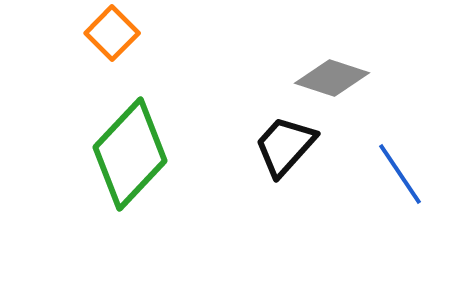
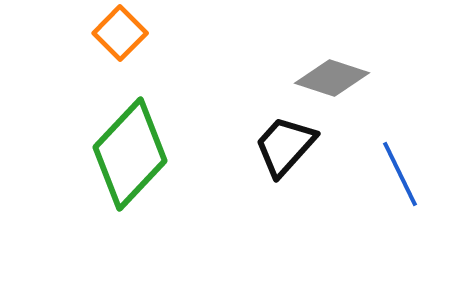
orange square: moved 8 px right
blue line: rotated 8 degrees clockwise
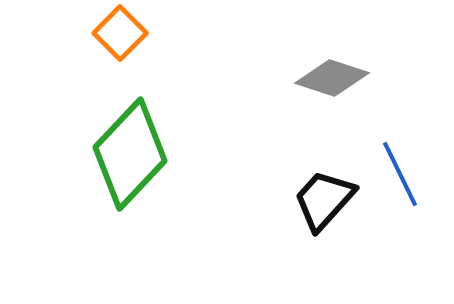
black trapezoid: moved 39 px right, 54 px down
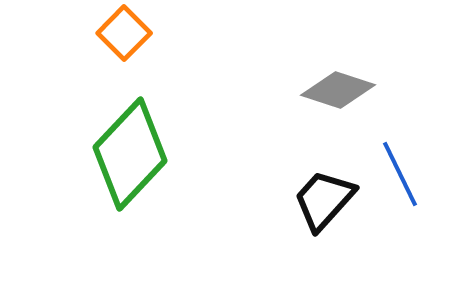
orange square: moved 4 px right
gray diamond: moved 6 px right, 12 px down
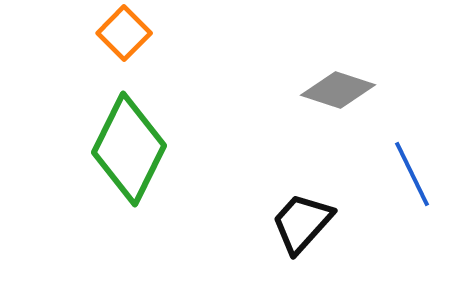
green diamond: moved 1 px left, 5 px up; rotated 17 degrees counterclockwise
blue line: moved 12 px right
black trapezoid: moved 22 px left, 23 px down
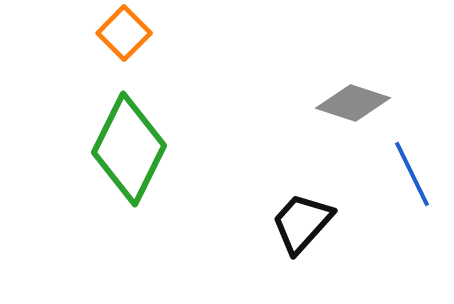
gray diamond: moved 15 px right, 13 px down
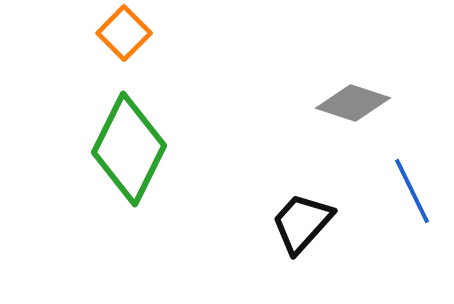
blue line: moved 17 px down
